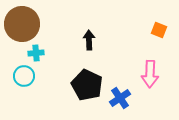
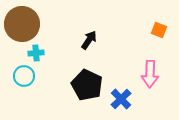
black arrow: rotated 36 degrees clockwise
blue cross: moved 1 px right, 1 px down; rotated 10 degrees counterclockwise
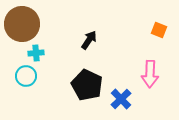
cyan circle: moved 2 px right
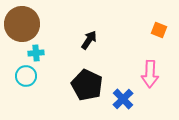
blue cross: moved 2 px right
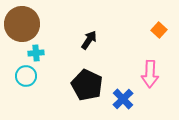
orange square: rotated 21 degrees clockwise
